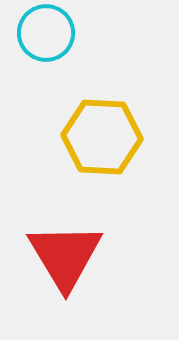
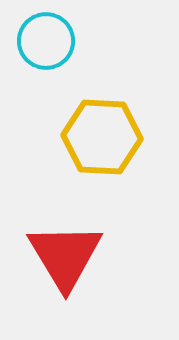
cyan circle: moved 8 px down
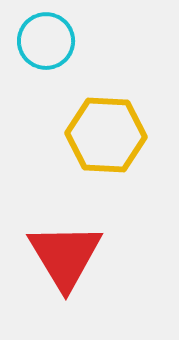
yellow hexagon: moved 4 px right, 2 px up
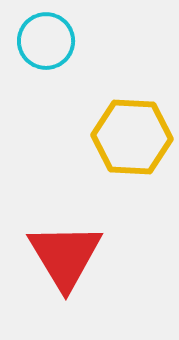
yellow hexagon: moved 26 px right, 2 px down
